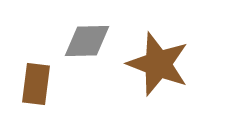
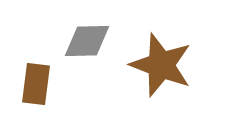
brown star: moved 3 px right, 1 px down
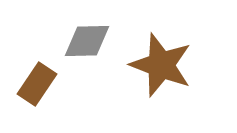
brown rectangle: moved 1 px right; rotated 27 degrees clockwise
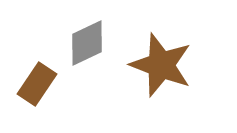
gray diamond: moved 2 px down; rotated 24 degrees counterclockwise
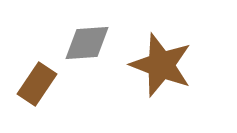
gray diamond: rotated 21 degrees clockwise
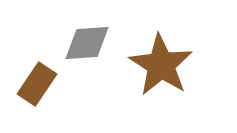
brown star: rotated 12 degrees clockwise
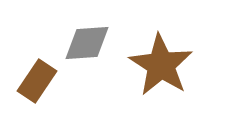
brown rectangle: moved 3 px up
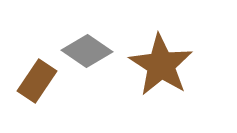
gray diamond: moved 8 px down; rotated 39 degrees clockwise
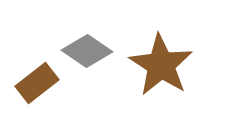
brown rectangle: moved 2 px down; rotated 18 degrees clockwise
